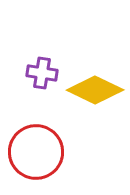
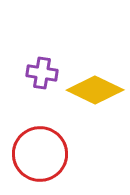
red circle: moved 4 px right, 2 px down
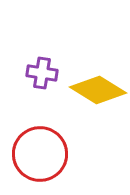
yellow diamond: moved 3 px right; rotated 6 degrees clockwise
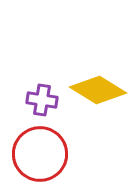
purple cross: moved 27 px down
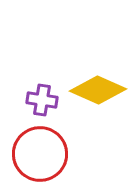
yellow diamond: rotated 8 degrees counterclockwise
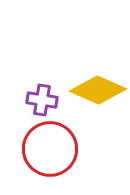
red circle: moved 10 px right, 5 px up
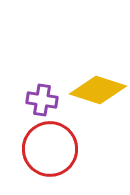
yellow diamond: rotated 6 degrees counterclockwise
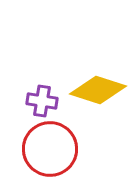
purple cross: moved 1 px down
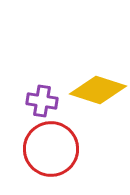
red circle: moved 1 px right
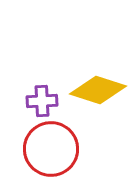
purple cross: rotated 12 degrees counterclockwise
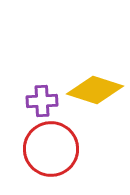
yellow diamond: moved 3 px left
